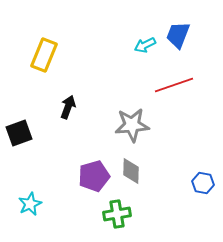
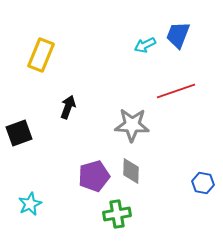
yellow rectangle: moved 3 px left
red line: moved 2 px right, 6 px down
gray star: rotated 8 degrees clockwise
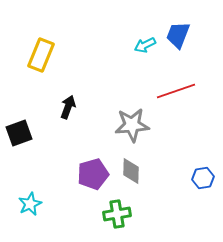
gray star: rotated 8 degrees counterclockwise
purple pentagon: moved 1 px left, 2 px up
blue hexagon: moved 5 px up; rotated 20 degrees counterclockwise
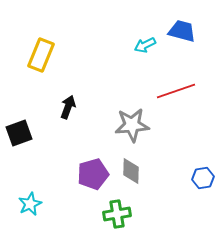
blue trapezoid: moved 4 px right, 4 px up; rotated 84 degrees clockwise
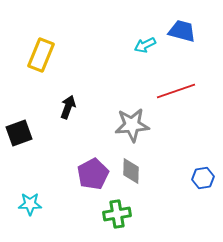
purple pentagon: rotated 12 degrees counterclockwise
cyan star: rotated 25 degrees clockwise
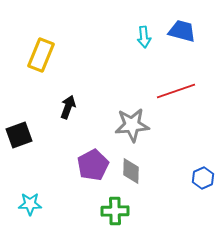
cyan arrow: moved 1 px left, 8 px up; rotated 70 degrees counterclockwise
black square: moved 2 px down
purple pentagon: moved 9 px up
blue hexagon: rotated 15 degrees counterclockwise
green cross: moved 2 px left, 3 px up; rotated 8 degrees clockwise
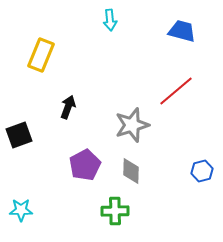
cyan arrow: moved 34 px left, 17 px up
red line: rotated 21 degrees counterclockwise
gray star: rotated 12 degrees counterclockwise
purple pentagon: moved 8 px left
blue hexagon: moved 1 px left, 7 px up; rotated 10 degrees clockwise
cyan star: moved 9 px left, 6 px down
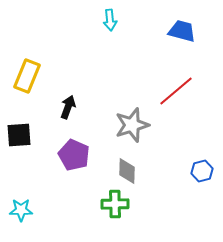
yellow rectangle: moved 14 px left, 21 px down
black square: rotated 16 degrees clockwise
purple pentagon: moved 11 px left, 10 px up; rotated 20 degrees counterclockwise
gray diamond: moved 4 px left
green cross: moved 7 px up
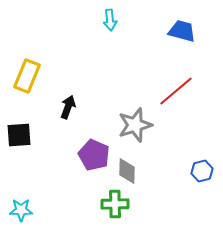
gray star: moved 3 px right
purple pentagon: moved 20 px right
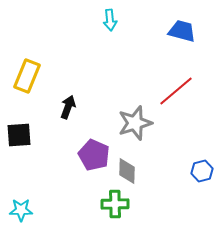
gray star: moved 2 px up
